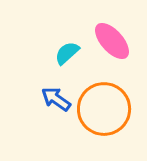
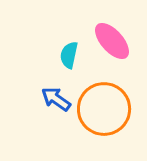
cyan semicircle: moved 2 px right, 2 px down; rotated 36 degrees counterclockwise
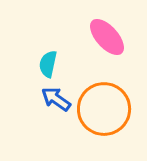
pink ellipse: moved 5 px left, 4 px up
cyan semicircle: moved 21 px left, 9 px down
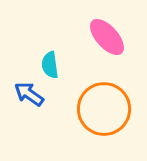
cyan semicircle: moved 2 px right, 1 px down; rotated 20 degrees counterclockwise
blue arrow: moved 27 px left, 5 px up
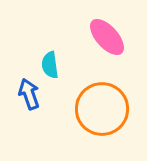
blue arrow: rotated 36 degrees clockwise
orange circle: moved 2 px left
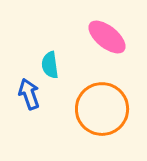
pink ellipse: rotated 9 degrees counterclockwise
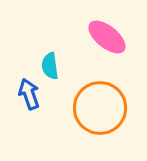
cyan semicircle: moved 1 px down
orange circle: moved 2 px left, 1 px up
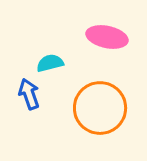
pink ellipse: rotated 27 degrees counterclockwise
cyan semicircle: moved 3 px up; rotated 84 degrees clockwise
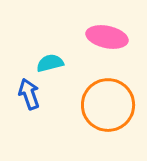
orange circle: moved 8 px right, 3 px up
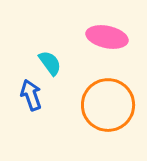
cyan semicircle: rotated 68 degrees clockwise
blue arrow: moved 2 px right, 1 px down
